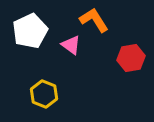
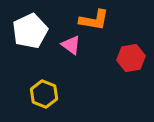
orange L-shape: rotated 132 degrees clockwise
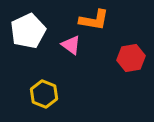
white pentagon: moved 2 px left
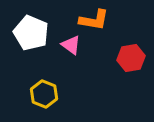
white pentagon: moved 3 px right, 2 px down; rotated 24 degrees counterclockwise
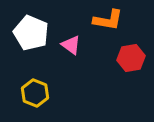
orange L-shape: moved 14 px right
yellow hexagon: moved 9 px left, 1 px up
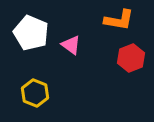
orange L-shape: moved 11 px right
red hexagon: rotated 12 degrees counterclockwise
